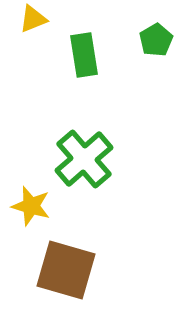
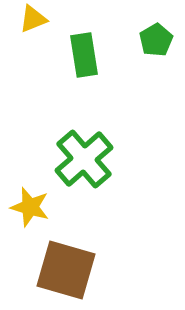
yellow star: moved 1 px left, 1 px down
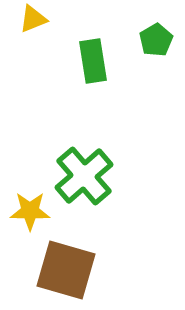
green rectangle: moved 9 px right, 6 px down
green cross: moved 17 px down
yellow star: moved 4 px down; rotated 15 degrees counterclockwise
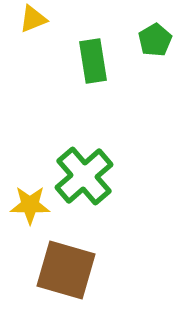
green pentagon: moved 1 px left
yellow star: moved 6 px up
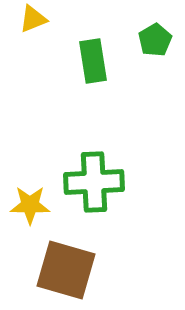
green cross: moved 10 px right, 6 px down; rotated 38 degrees clockwise
